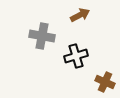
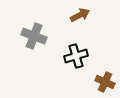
gray cross: moved 8 px left; rotated 10 degrees clockwise
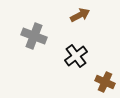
black cross: rotated 20 degrees counterclockwise
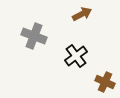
brown arrow: moved 2 px right, 1 px up
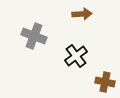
brown arrow: rotated 24 degrees clockwise
brown cross: rotated 12 degrees counterclockwise
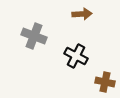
black cross: rotated 25 degrees counterclockwise
